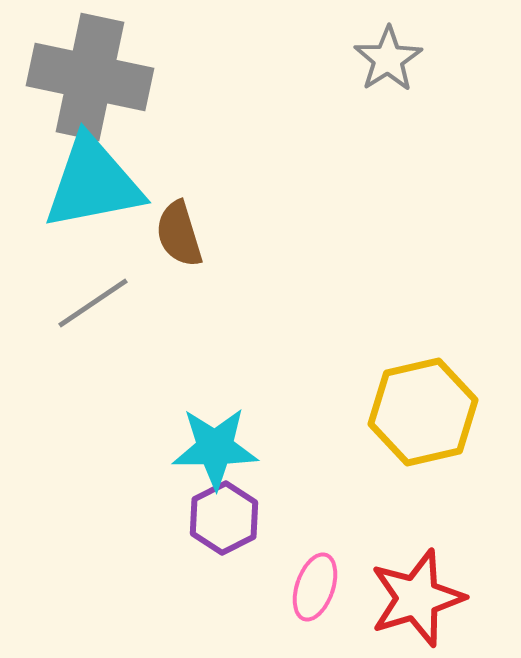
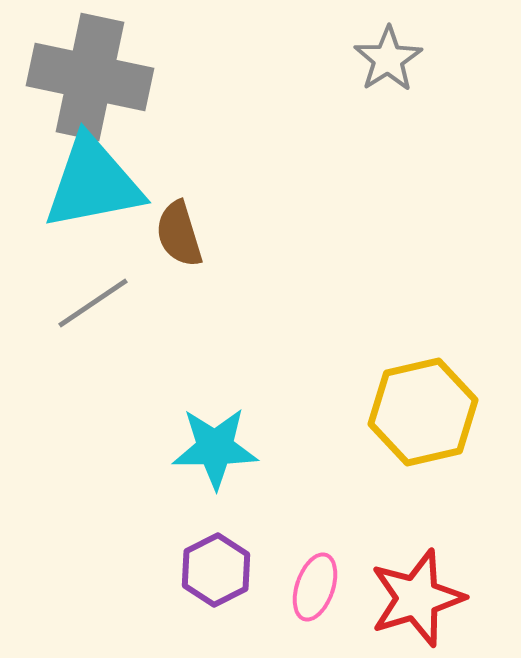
purple hexagon: moved 8 px left, 52 px down
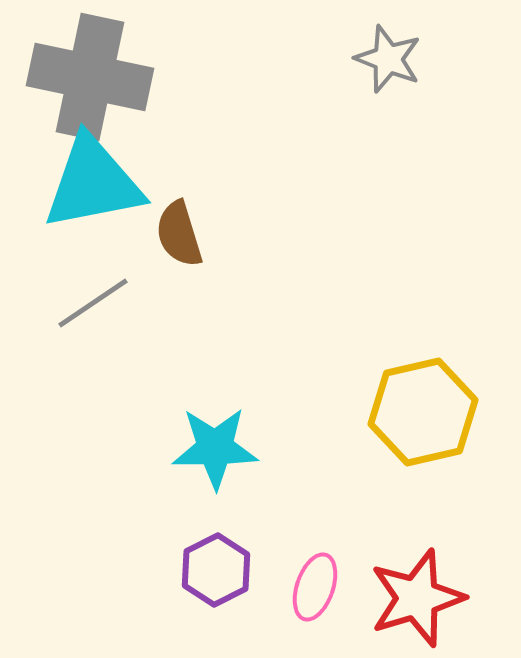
gray star: rotated 18 degrees counterclockwise
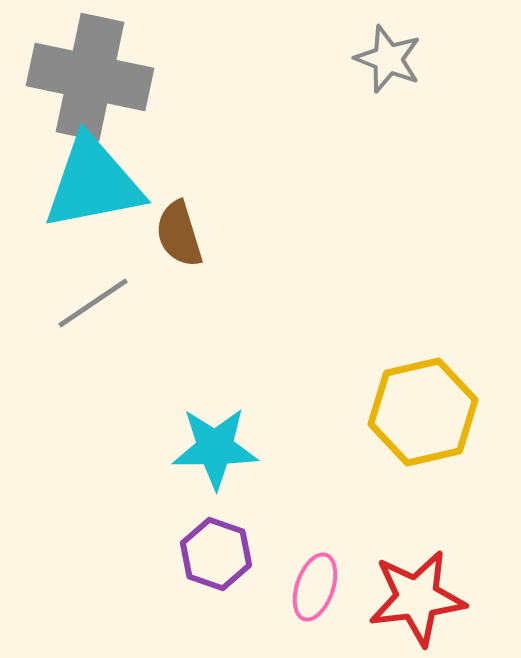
purple hexagon: moved 16 px up; rotated 14 degrees counterclockwise
red star: rotated 10 degrees clockwise
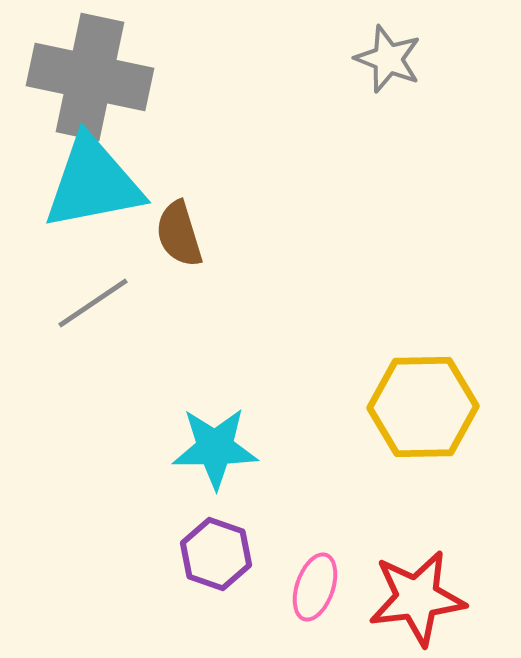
yellow hexagon: moved 5 px up; rotated 12 degrees clockwise
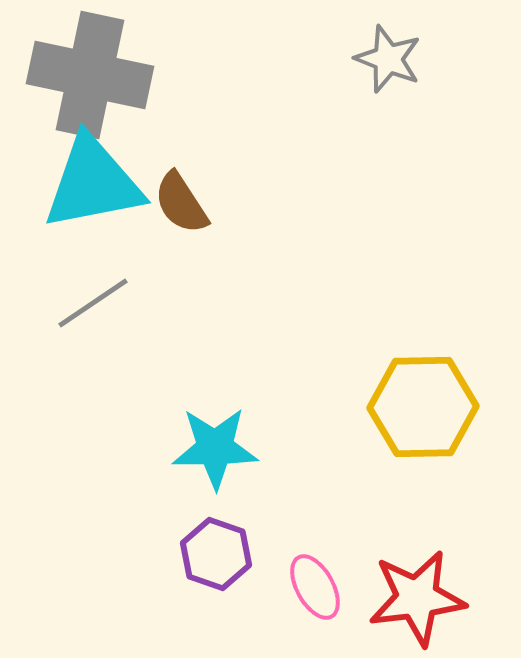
gray cross: moved 2 px up
brown semicircle: moved 2 px right, 31 px up; rotated 16 degrees counterclockwise
pink ellipse: rotated 48 degrees counterclockwise
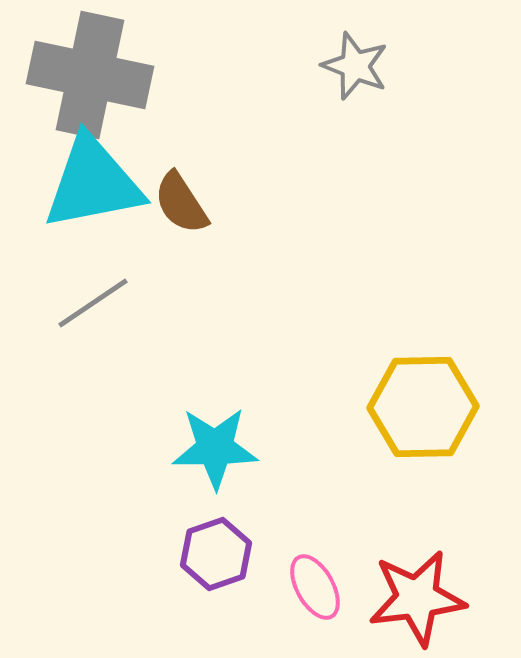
gray star: moved 33 px left, 7 px down
purple hexagon: rotated 22 degrees clockwise
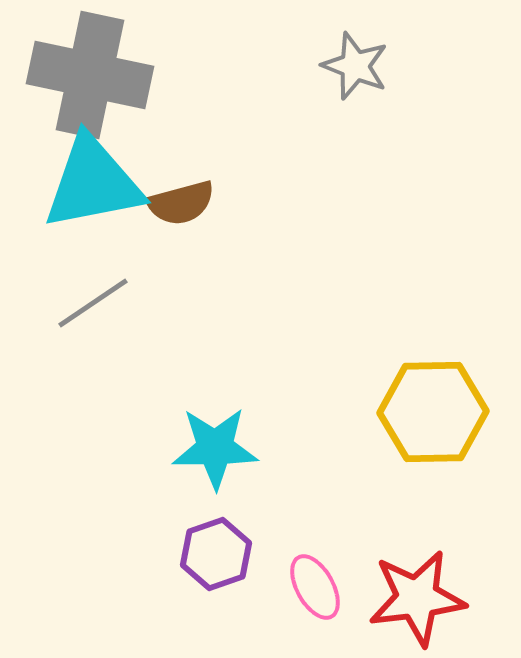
brown semicircle: rotated 72 degrees counterclockwise
yellow hexagon: moved 10 px right, 5 px down
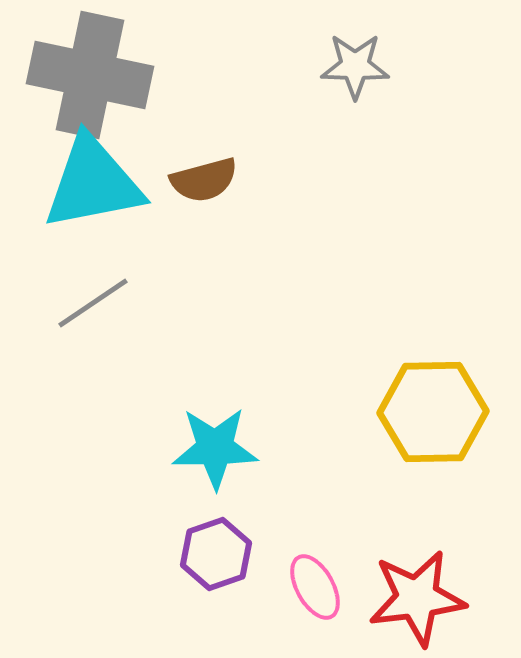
gray star: rotated 20 degrees counterclockwise
brown semicircle: moved 23 px right, 23 px up
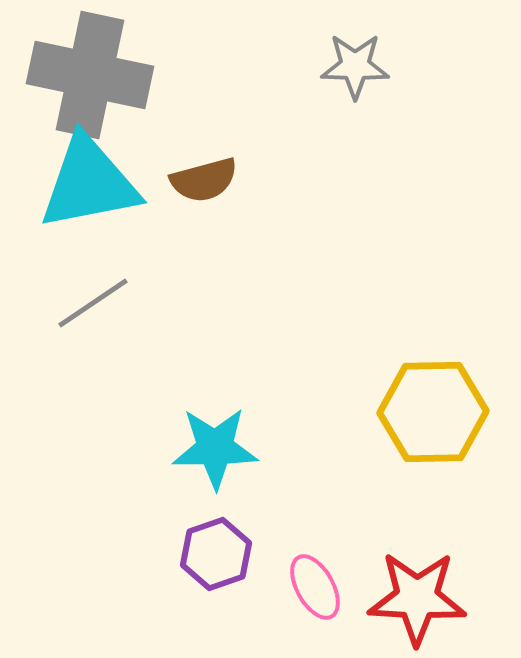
cyan triangle: moved 4 px left
red star: rotated 10 degrees clockwise
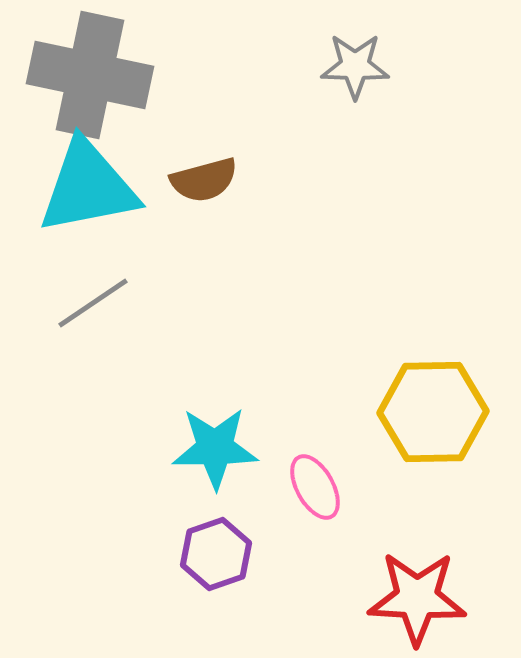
cyan triangle: moved 1 px left, 4 px down
pink ellipse: moved 100 px up
